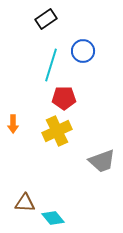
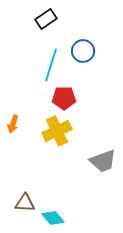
orange arrow: rotated 18 degrees clockwise
gray trapezoid: moved 1 px right
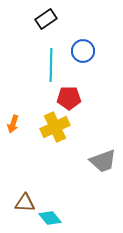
cyan line: rotated 16 degrees counterclockwise
red pentagon: moved 5 px right
yellow cross: moved 2 px left, 4 px up
cyan diamond: moved 3 px left
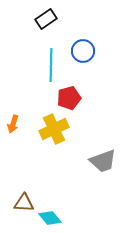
red pentagon: rotated 15 degrees counterclockwise
yellow cross: moved 1 px left, 2 px down
brown triangle: moved 1 px left
